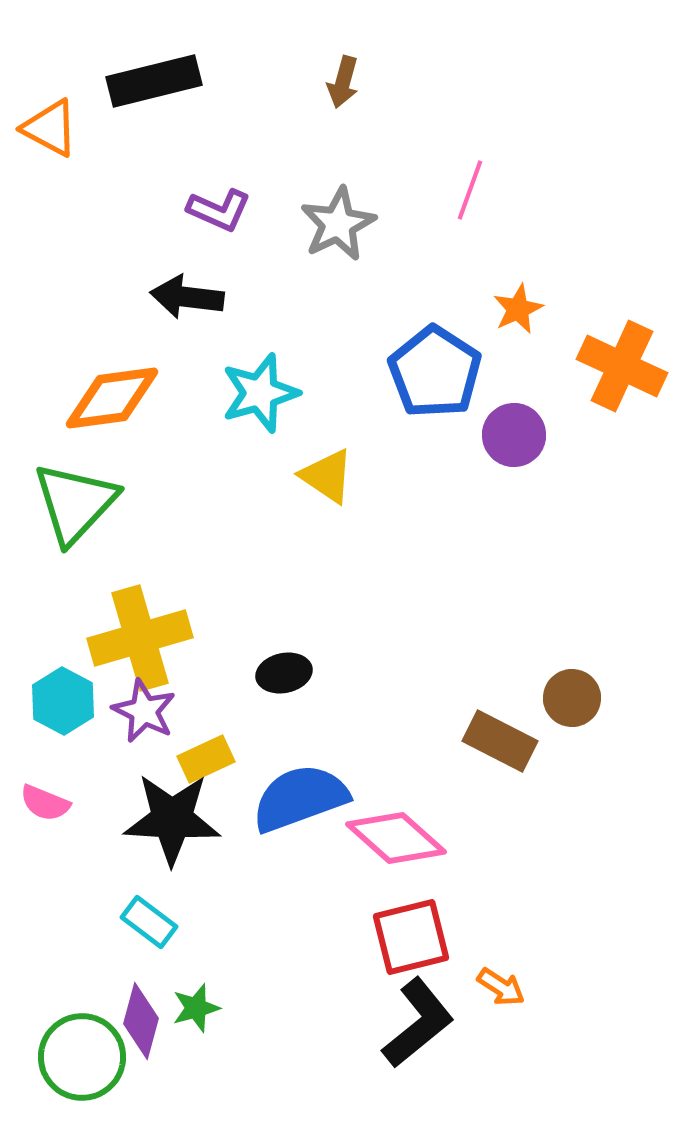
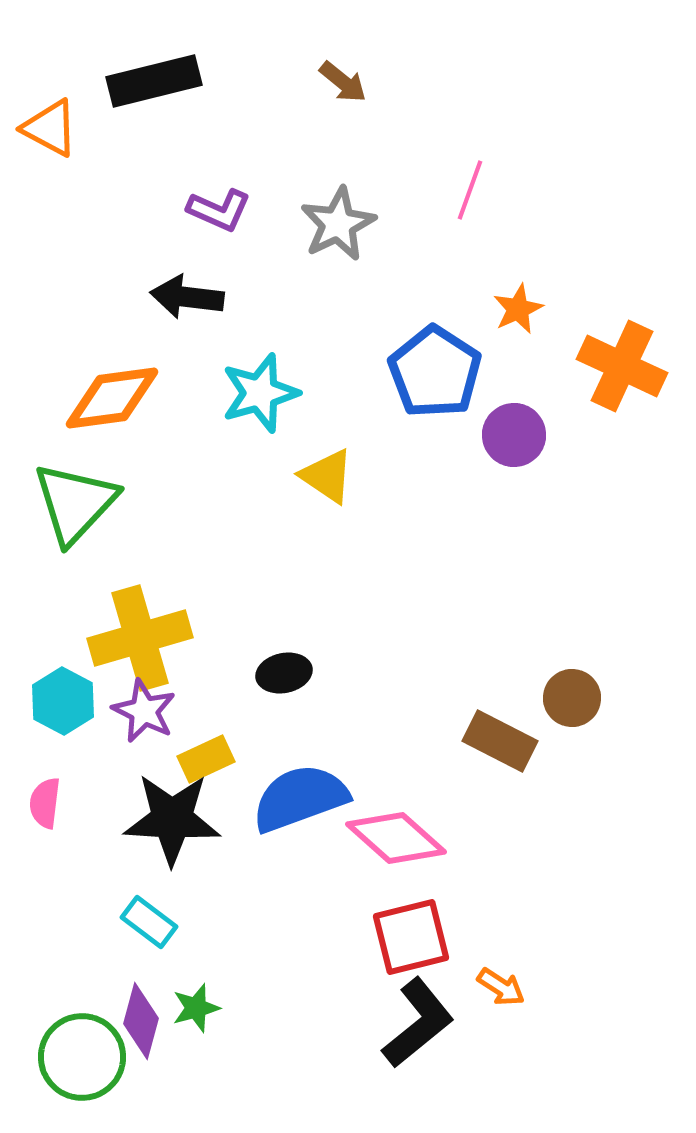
brown arrow: rotated 66 degrees counterclockwise
pink semicircle: rotated 75 degrees clockwise
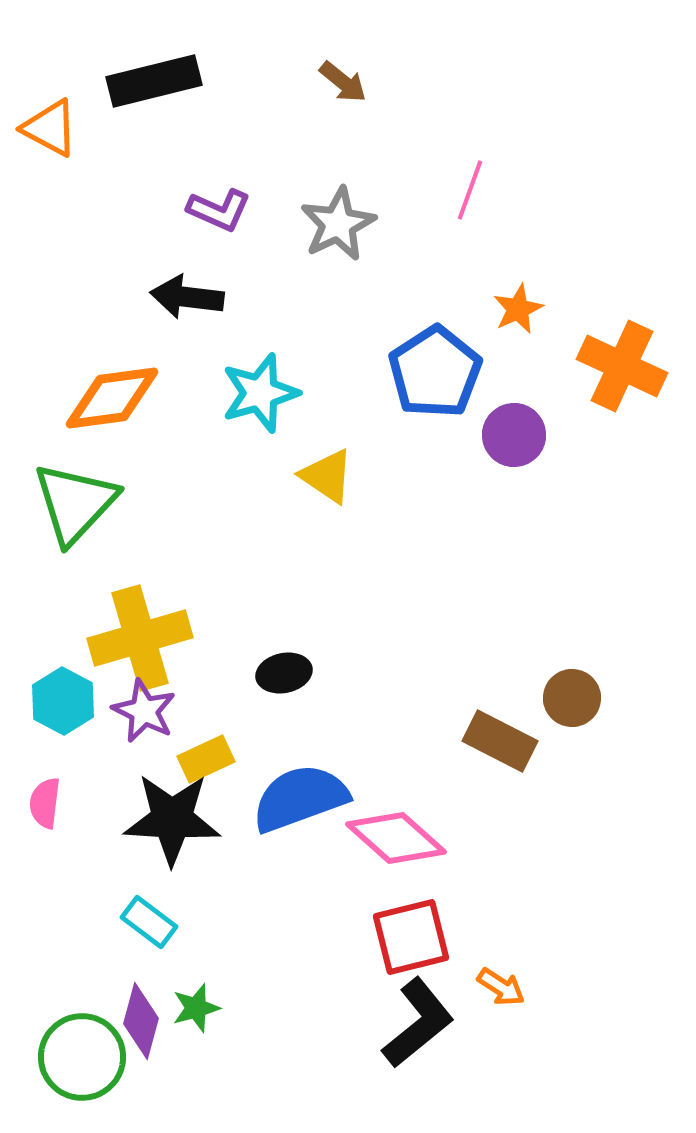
blue pentagon: rotated 6 degrees clockwise
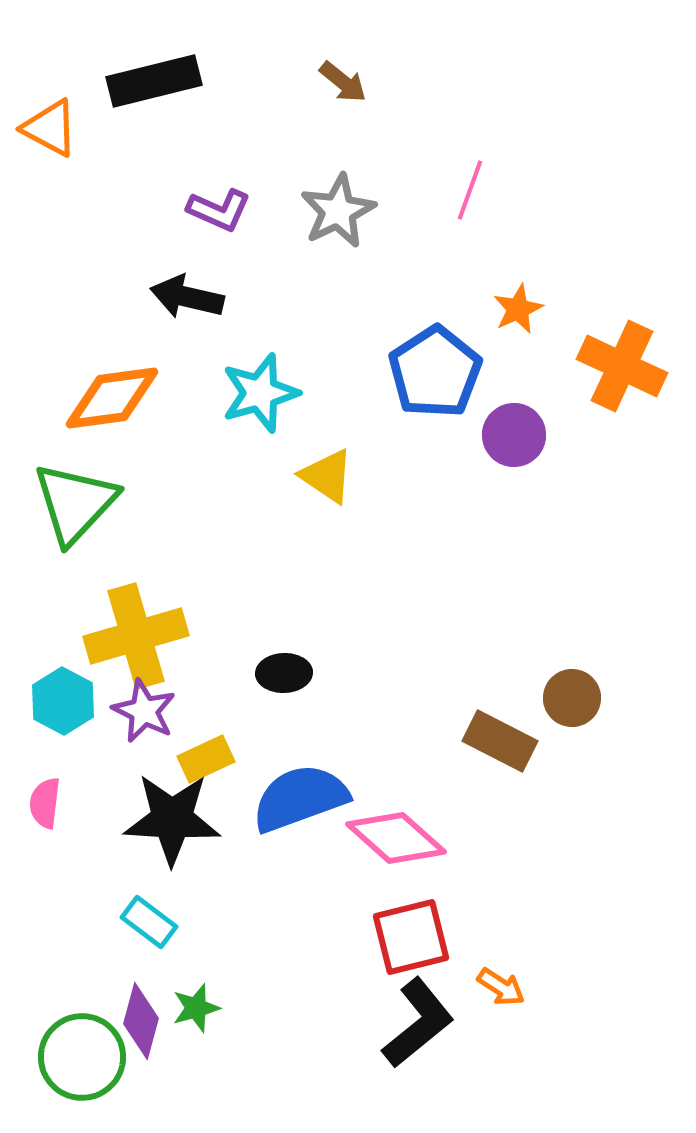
gray star: moved 13 px up
black arrow: rotated 6 degrees clockwise
yellow cross: moved 4 px left, 2 px up
black ellipse: rotated 10 degrees clockwise
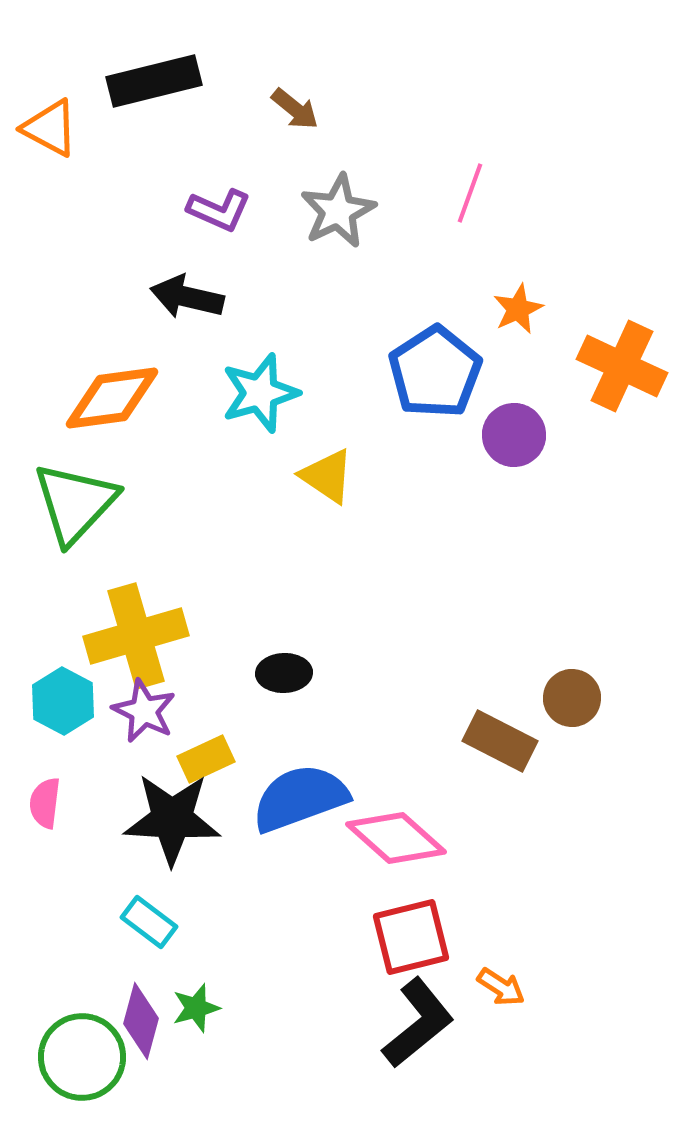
brown arrow: moved 48 px left, 27 px down
pink line: moved 3 px down
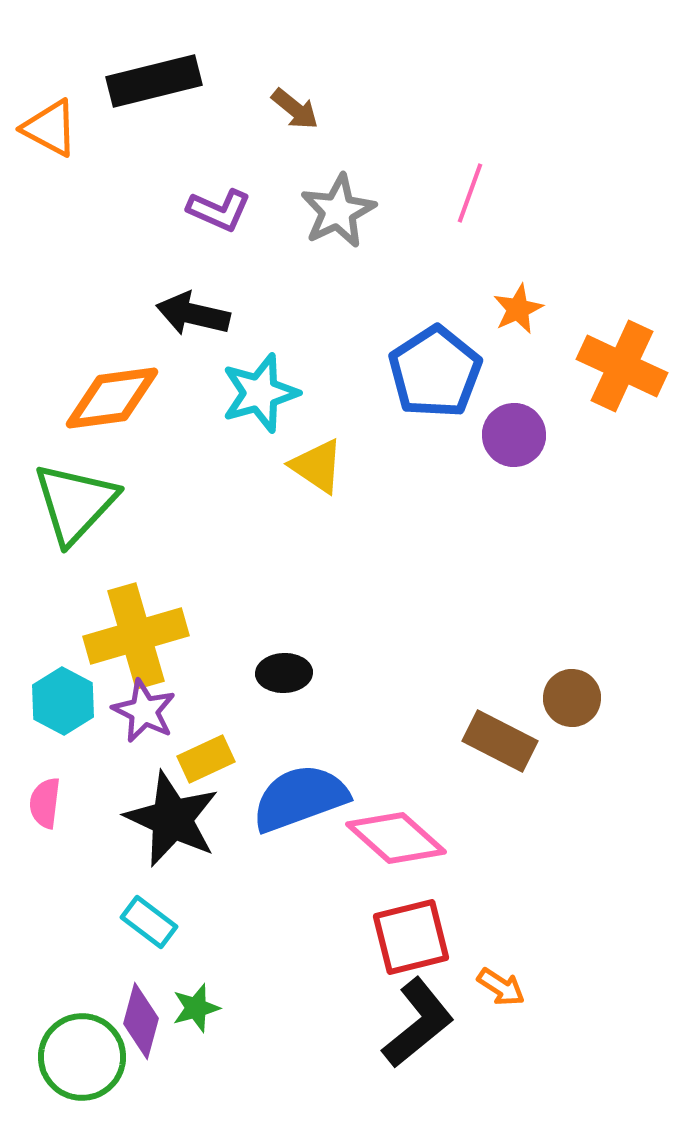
black arrow: moved 6 px right, 17 px down
yellow triangle: moved 10 px left, 10 px up
black star: rotated 22 degrees clockwise
